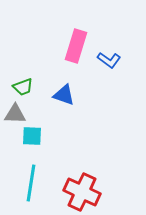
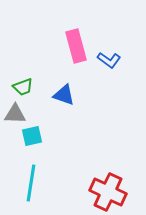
pink rectangle: rotated 32 degrees counterclockwise
cyan square: rotated 15 degrees counterclockwise
red cross: moved 26 px right
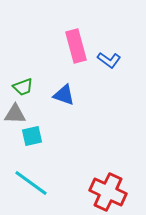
cyan line: rotated 63 degrees counterclockwise
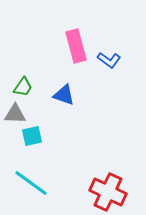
green trapezoid: rotated 35 degrees counterclockwise
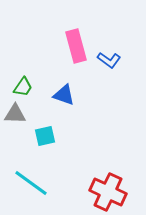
cyan square: moved 13 px right
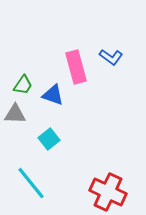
pink rectangle: moved 21 px down
blue L-shape: moved 2 px right, 3 px up
green trapezoid: moved 2 px up
blue triangle: moved 11 px left
cyan square: moved 4 px right, 3 px down; rotated 25 degrees counterclockwise
cyan line: rotated 15 degrees clockwise
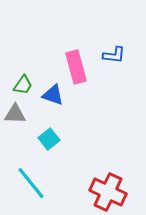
blue L-shape: moved 3 px right, 2 px up; rotated 30 degrees counterclockwise
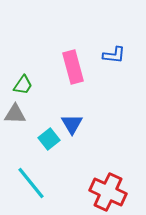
pink rectangle: moved 3 px left
blue triangle: moved 19 px right, 29 px down; rotated 40 degrees clockwise
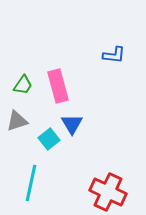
pink rectangle: moved 15 px left, 19 px down
gray triangle: moved 2 px right, 7 px down; rotated 20 degrees counterclockwise
cyan line: rotated 51 degrees clockwise
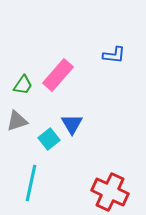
pink rectangle: moved 11 px up; rotated 56 degrees clockwise
red cross: moved 2 px right
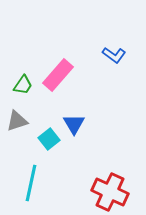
blue L-shape: rotated 30 degrees clockwise
blue triangle: moved 2 px right
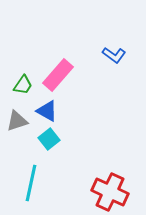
blue triangle: moved 27 px left, 13 px up; rotated 30 degrees counterclockwise
